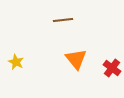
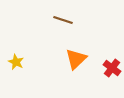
brown line: rotated 24 degrees clockwise
orange triangle: rotated 25 degrees clockwise
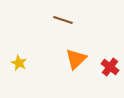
yellow star: moved 3 px right, 1 px down
red cross: moved 2 px left, 1 px up
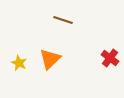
orange triangle: moved 26 px left
red cross: moved 9 px up
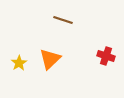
red cross: moved 4 px left, 2 px up; rotated 18 degrees counterclockwise
yellow star: rotated 14 degrees clockwise
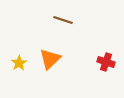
red cross: moved 6 px down
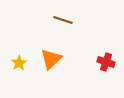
orange triangle: moved 1 px right
